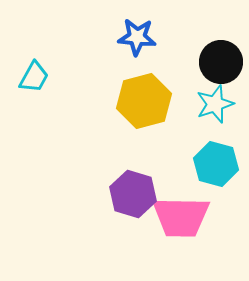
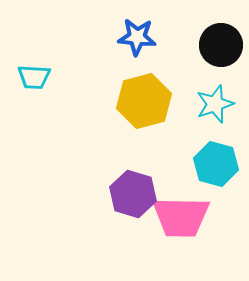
black circle: moved 17 px up
cyan trapezoid: rotated 64 degrees clockwise
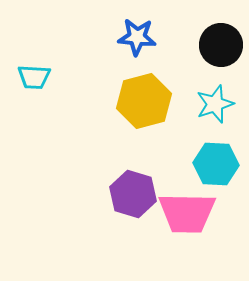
cyan hexagon: rotated 12 degrees counterclockwise
pink trapezoid: moved 6 px right, 4 px up
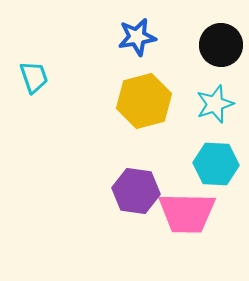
blue star: rotated 15 degrees counterclockwise
cyan trapezoid: rotated 112 degrees counterclockwise
purple hexagon: moved 3 px right, 3 px up; rotated 9 degrees counterclockwise
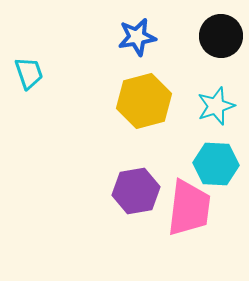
black circle: moved 9 px up
cyan trapezoid: moved 5 px left, 4 px up
cyan star: moved 1 px right, 2 px down
purple hexagon: rotated 18 degrees counterclockwise
pink trapezoid: moved 2 px right, 5 px up; rotated 84 degrees counterclockwise
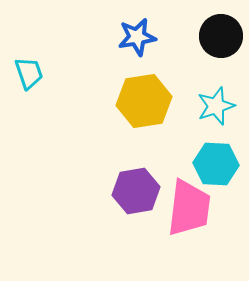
yellow hexagon: rotated 6 degrees clockwise
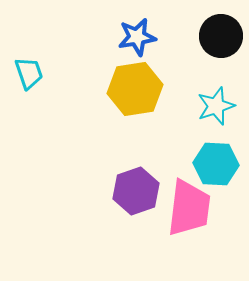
yellow hexagon: moved 9 px left, 12 px up
purple hexagon: rotated 9 degrees counterclockwise
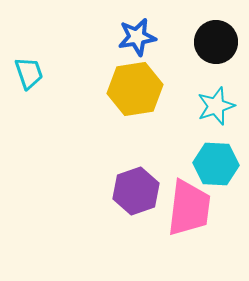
black circle: moved 5 px left, 6 px down
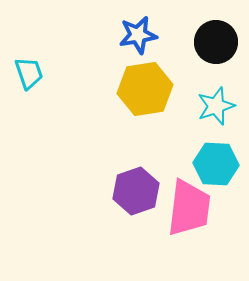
blue star: moved 1 px right, 2 px up
yellow hexagon: moved 10 px right
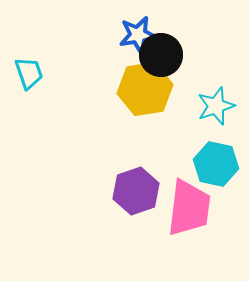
black circle: moved 55 px left, 13 px down
cyan hexagon: rotated 9 degrees clockwise
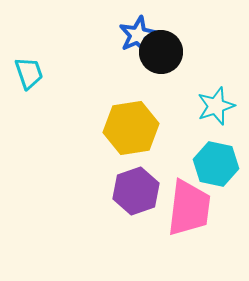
blue star: rotated 15 degrees counterclockwise
black circle: moved 3 px up
yellow hexagon: moved 14 px left, 39 px down
